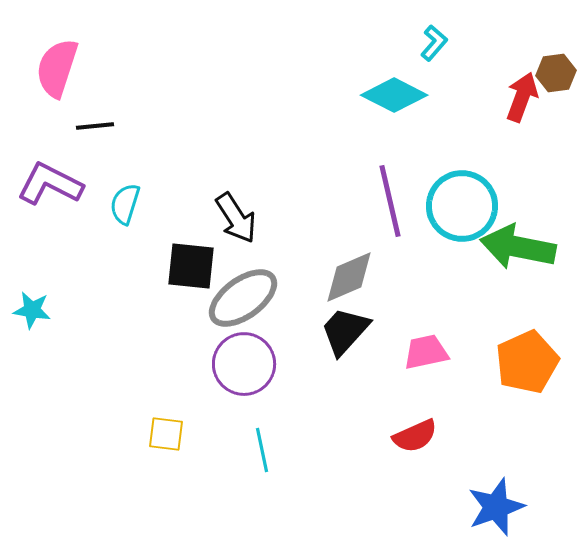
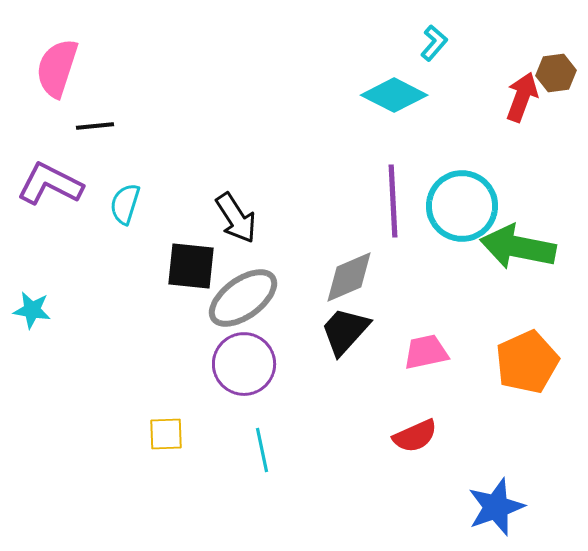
purple line: moved 3 px right; rotated 10 degrees clockwise
yellow square: rotated 9 degrees counterclockwise
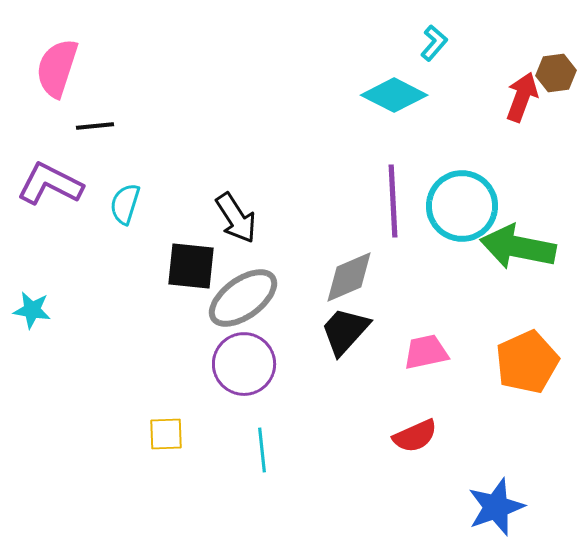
cyan line: rotated 6 degrees clockwise
